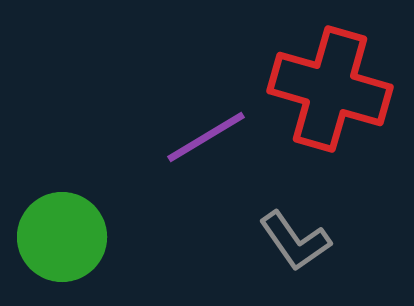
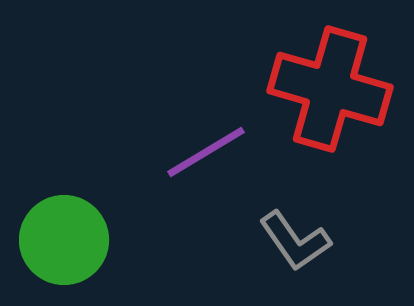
purple line: moved 15 px down
green circle: moved 2 px right, 3 px down
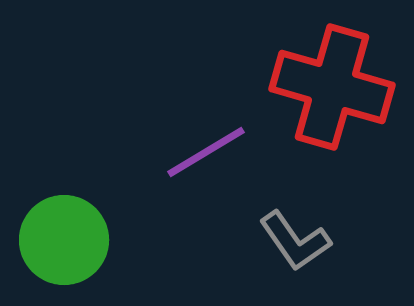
red cross: moved 2 px right, 2 px up
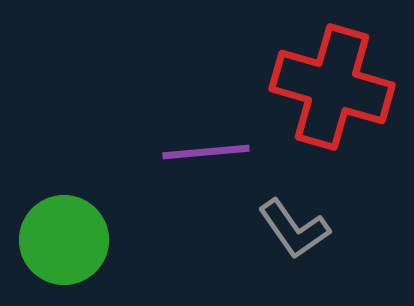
purple line: rotated 26 degrees clockwise
gray L-shape: moved 1 px left, 12 px up
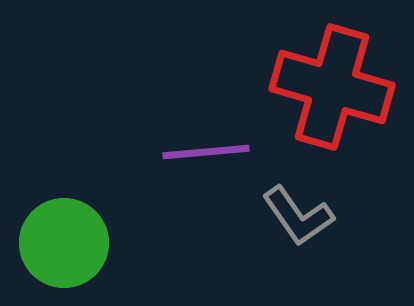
gray L-shape: moved 4 px right, 13 px up
green circle: moved 3 px down
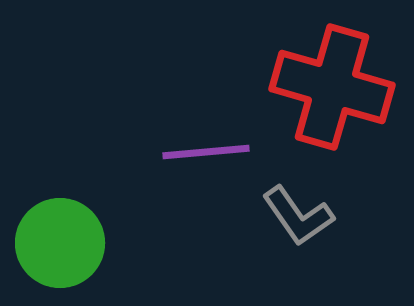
green circle: moved 4 px left
